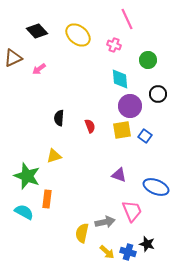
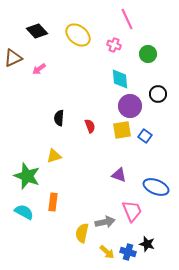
green circle: moved 6 px up
orange rectangle: moved 6 px right, 3 px down
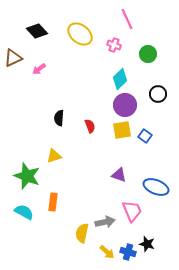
yellow ellipse: moved 2 px right, 1 px up
cyan diamond: rotated 50 degrees clockwise
purple circle: moved 5 px left, 1 px up
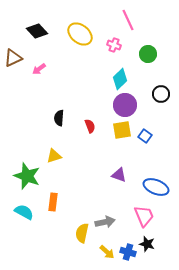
pink line: moved 1 px right, 1 px down
black circle: moved 3 px right
pink trapezoid: moved 12 px right, 5 px down
